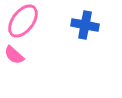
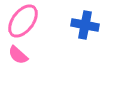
pink semicircle: moved 4 px right
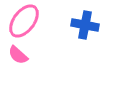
pink ellipse: moved 1 px right
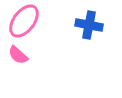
blue cross: moved 4 px right
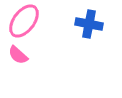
blue cross: moved 1 px up
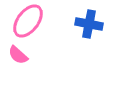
pink ellipse: moved 4 px right
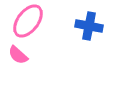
blue cross: moved 2 px down
